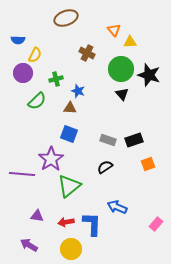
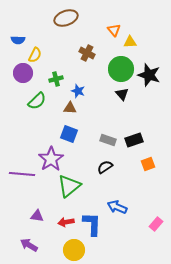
yellow circle: moved 3 px right, 1 px down
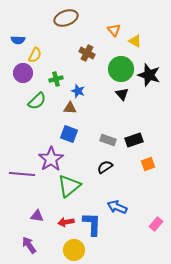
yellow triangle: moved 5 px right, 1 px up; rotated 32 degrees clockwise
purple arrow: rotated 24 degrees clockwise
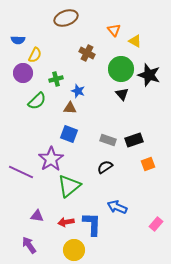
purple line: moved 1 px left, 2 px up; rotated 20 degrees clockwise
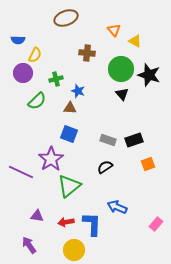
brown cross: rotated 21 degrees counterclockwise
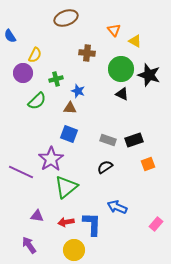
blue semicircle: moved 8 px left, 4 px up; rotated 56 degrees clockwise
black triangle: rotated 24 degrees counterclockwise
green triangle: moved 3 px left, 1 px down
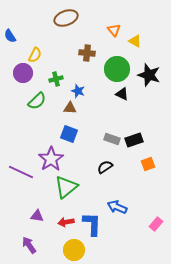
green circle: moved 4 px left
gray rectangle: moved 4 px right, 1 px up
